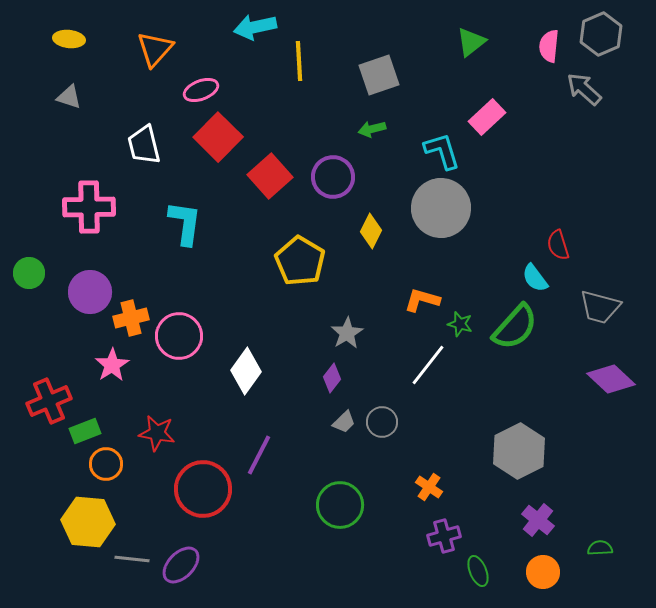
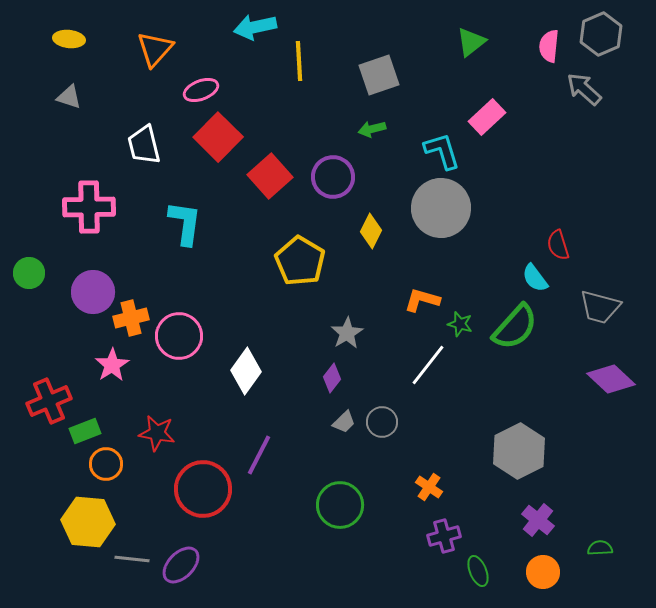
purple circle at (90, 292): moved 3 px right
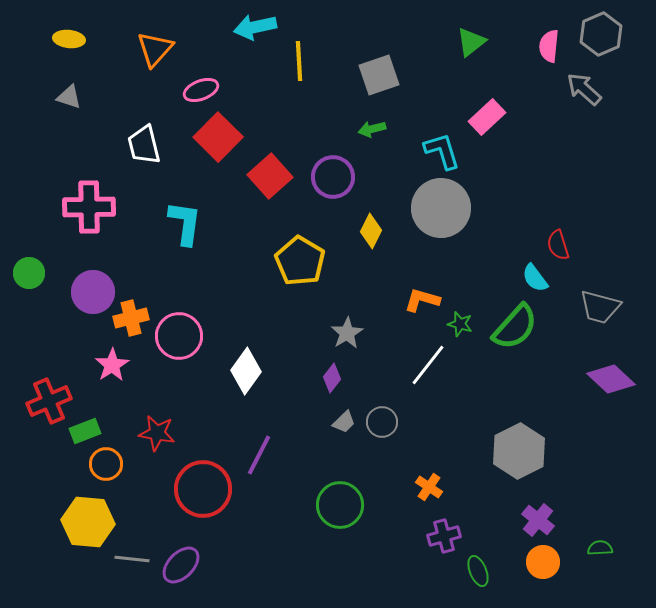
orange circle at (543, 572): moved 10 px up
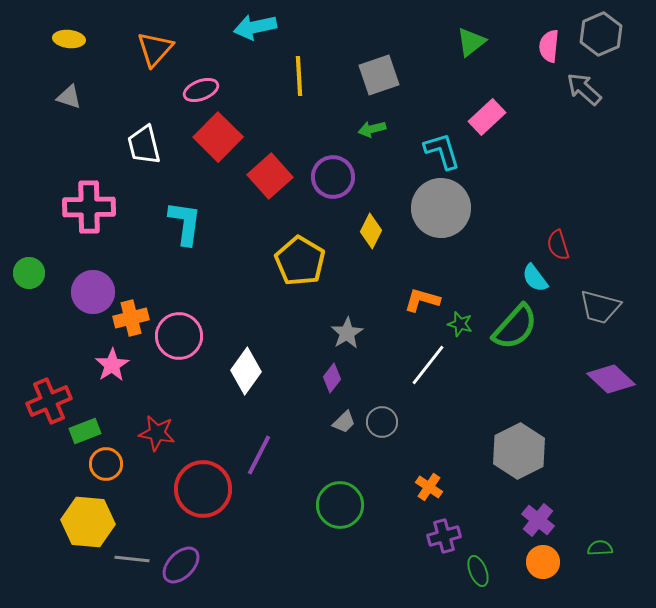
yellow line at (299, 61): moved 15 px down
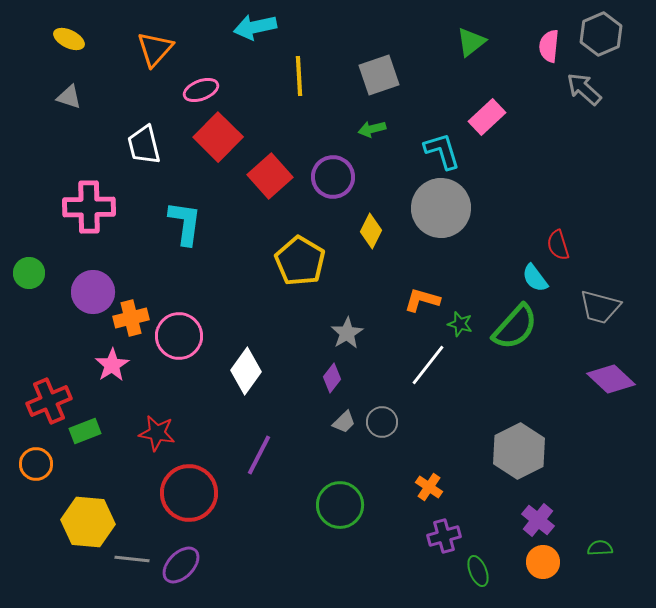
yellow ellipse at (69, 39): rotated 20 degrees clockwise
orange circle at (106, 464): moved 70 px left
red circle at (203, 489): moved 14 px left, 4 px down
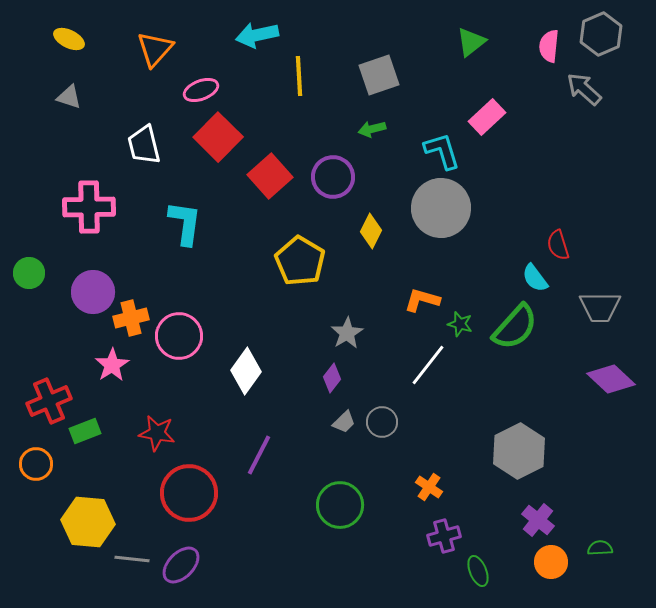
cyan arrow at (255, 27): moved 2 px right, 8 px down
gray trapezoid at (600, 307): rotated 15 degrees counterclockwise
orange circle at (543, 562): moved 8 px right
